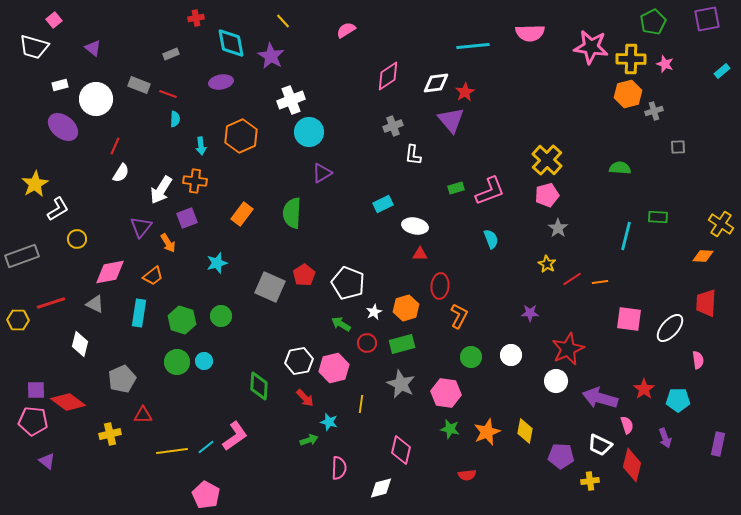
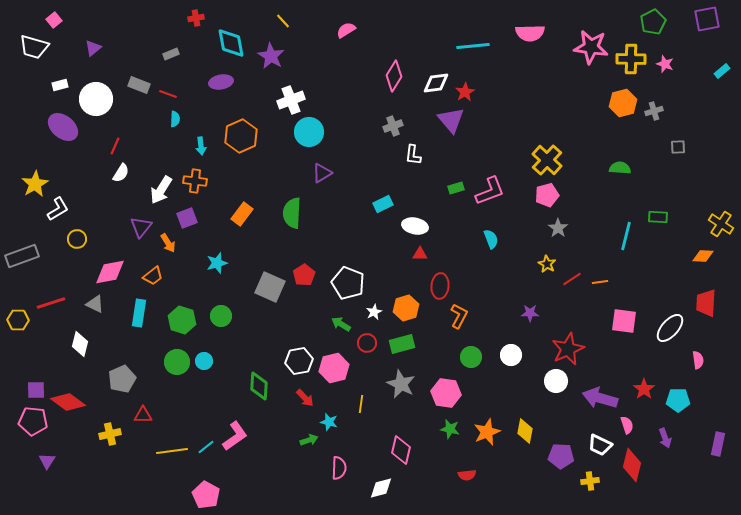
purple triangle at (93, 48): rotated 42 degrees clockwise
pink diamond at (388, 76): moved 6 px right; rotated 24 degrees counterclockwise
orange hexagon at (628, 94): moved 5 px left, 9 px down
pink square at (629, 319): moved 5 px left, 2 px down
purple triangle at (47, 461): rotated 24 degrees clockwise
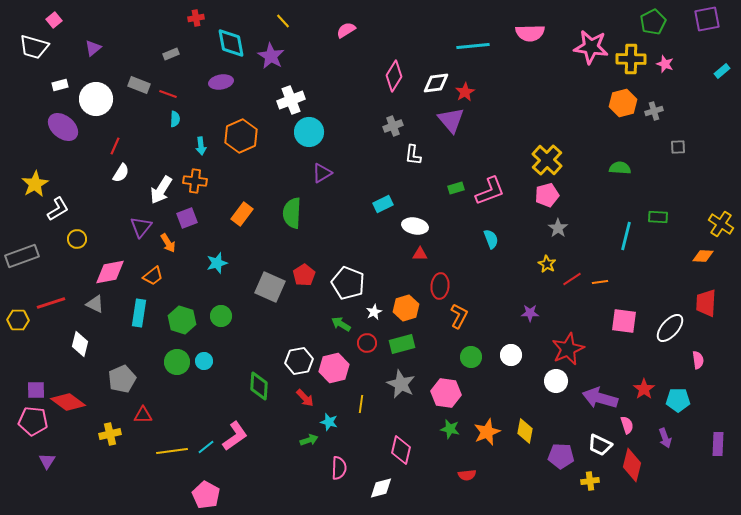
purple rectangle at (718, 444): rotated 10 degrees counterclockwise
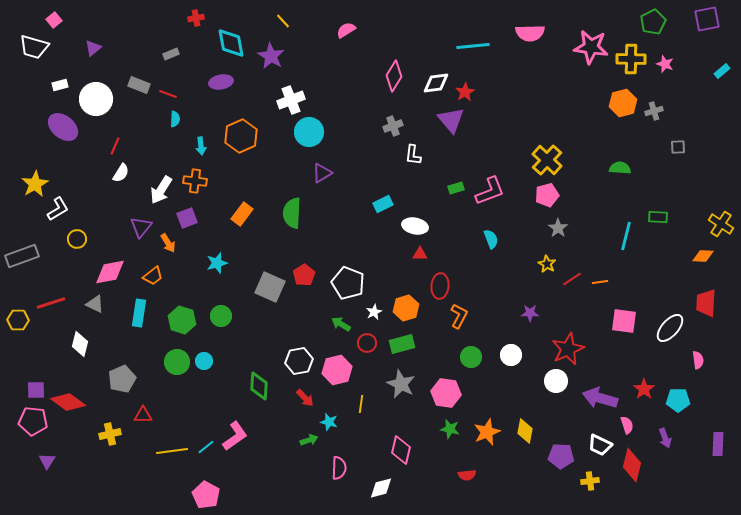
pink hexagon at (334, 368): moved 3 px right, 2 px down
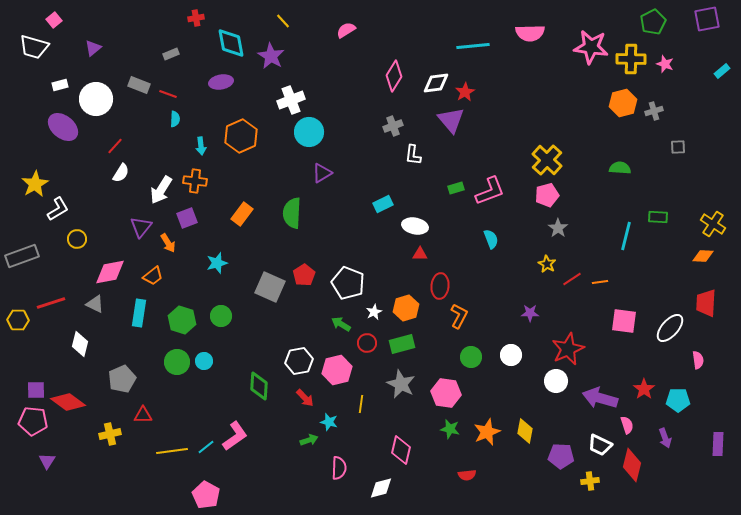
red line at (115, 146): rotated 18 degrees clockwise
yellow cross at (721, 224): moved 8 px left
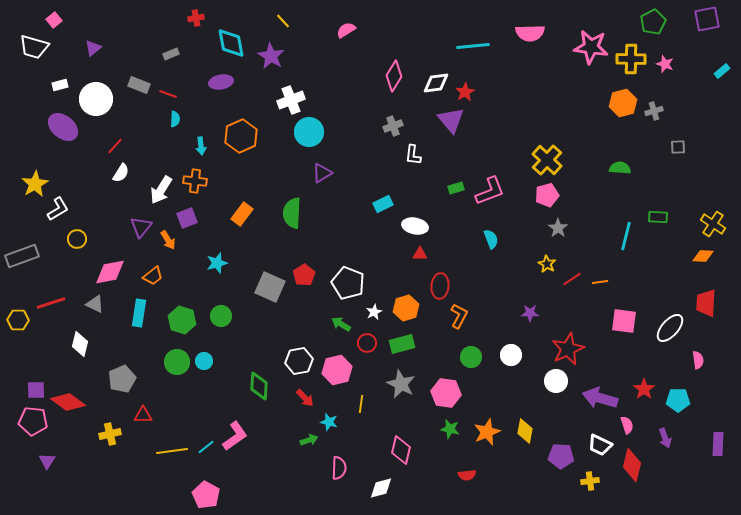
orange arrow at (168, 243): moved 3 px up
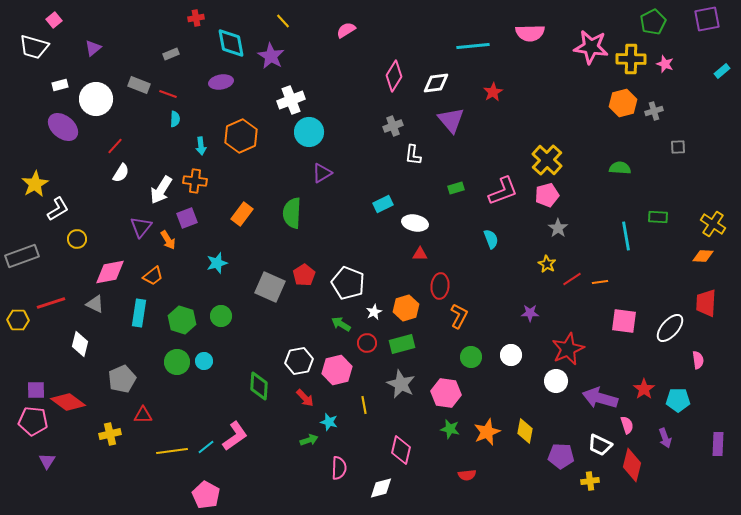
red star at (465, 92): moved 28 px right
pink L-shape at (490, 191): moved 13 px right
white ellipse at (415, 226): moved 3 px up
cyan line at (626, 236): rotated 24 degrees counterclockwise
yellow line at (361, 404): moved 3 px right, 1 px down; rotated 18 degrees counterclockwise
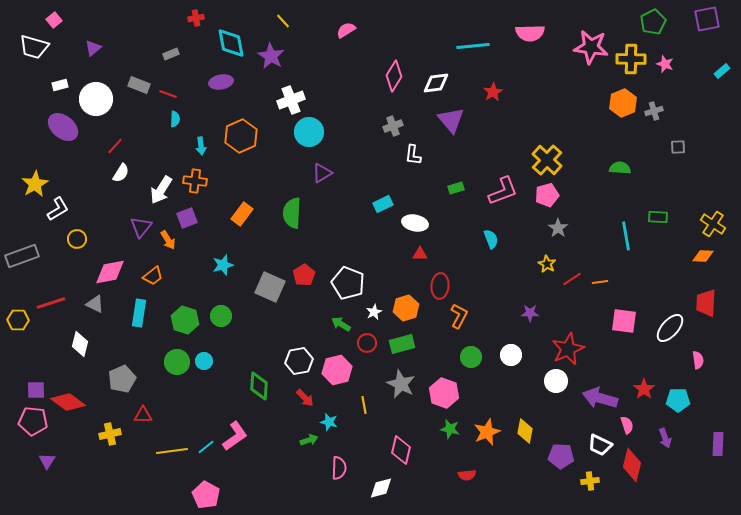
orange hexagon at (623, 103): rotated 8 degrees counterclockwise
cyan star at (217, 263): moved 6 px right, 2 px down
green hexagon at (182, 320): moved 3 px right
pink hexagon at (446, 393): moved 2 px left; rotated 12 degrees clockwise
